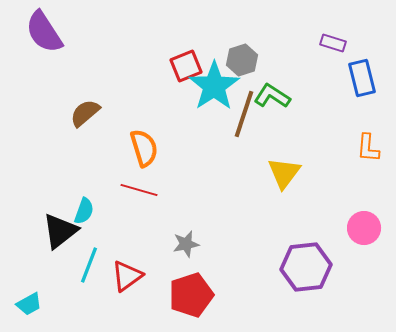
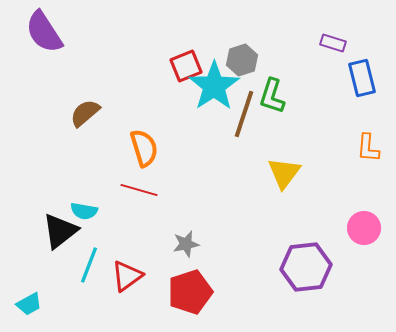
green L-shape: rotated 105 degrees counterclockwise
cyan semicircle: rotated 80 degrees clockwise
red pentagon: moved 1 px left, 3 px up
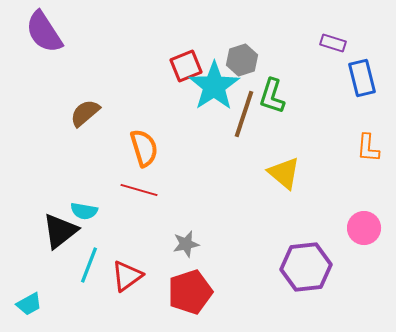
yellow triangle: rotated 27 degrees counterclockwise
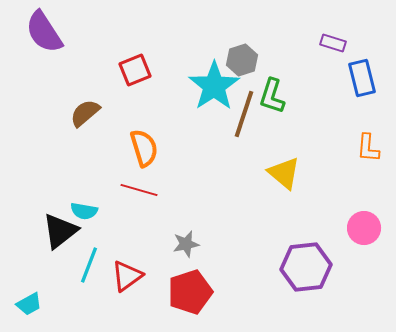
red square: moved 51 px left, 4 px down
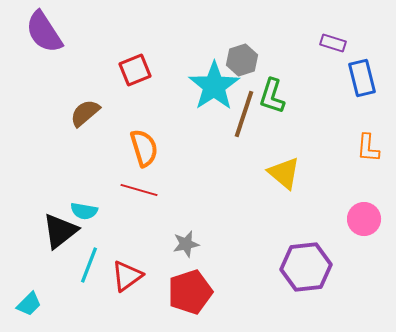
pink circle: moved 9 px up
cyan trapezoid: rotated 16 degrees counterclockwise
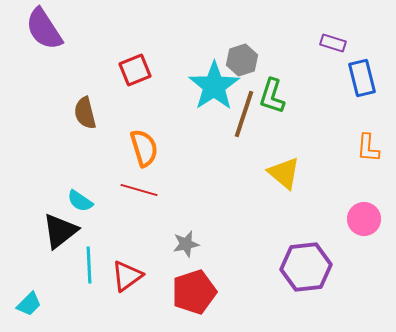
purple semicircle: moved 3 px up
brown semicircle: rotated 64 degrees counterclockwise
cyan semicircle: moved 4 px left, 10 px up; rotated 24 degrees clockwise
cyan line: rotated 24 degrees counterclockwise
red pentagon: moved 4 px right
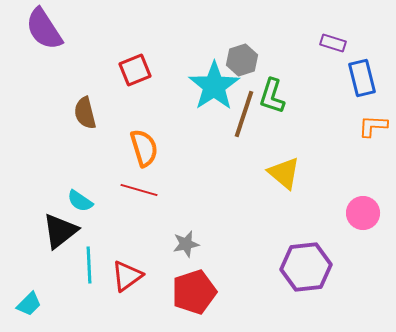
orange L-shape: moved 5 px right, 22 px up; rotated 88 degrees clockwise
pink circle: moved 1 px left, 6 px up
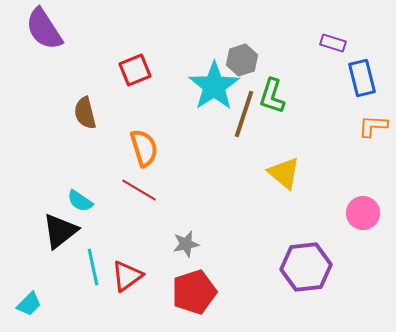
red line: rotated 15 degrees clockwise
cyan line: moved 4 px right, 2 px down; rotated 9 degrees counterclockwise
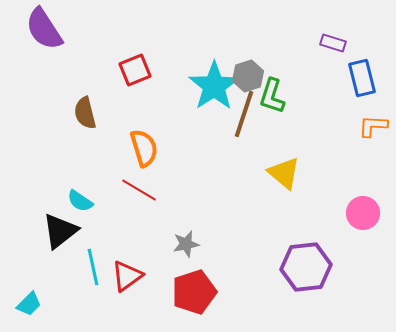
gray hexagon: moved 6 px right, 16 px down
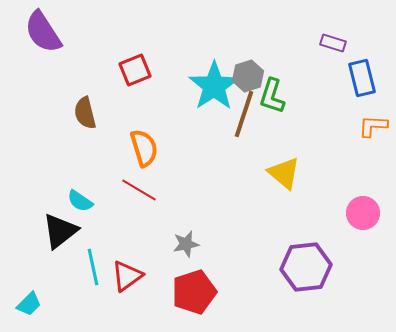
purple semicircle: moved 1 px left, 3 px down
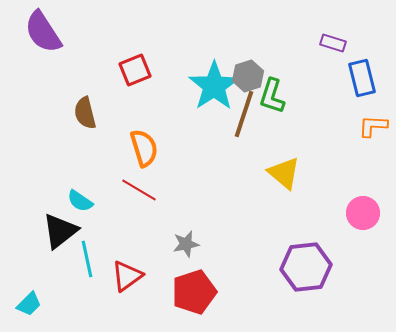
cyan line: moved 6 px left, 8 px up
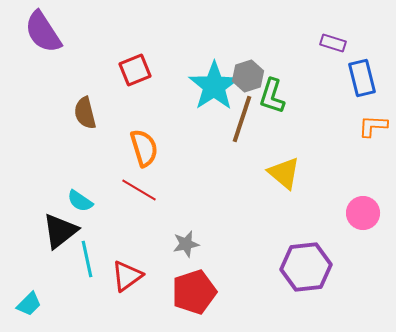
brown line: moved 2 px left, 5 px down
